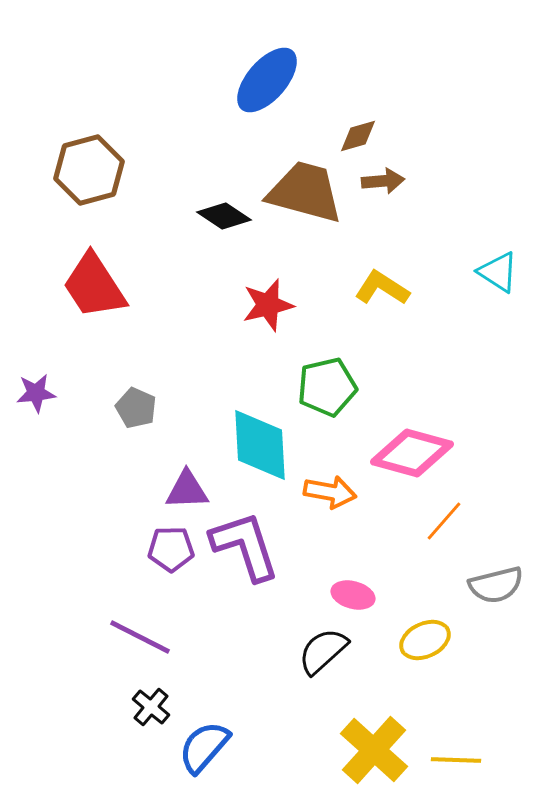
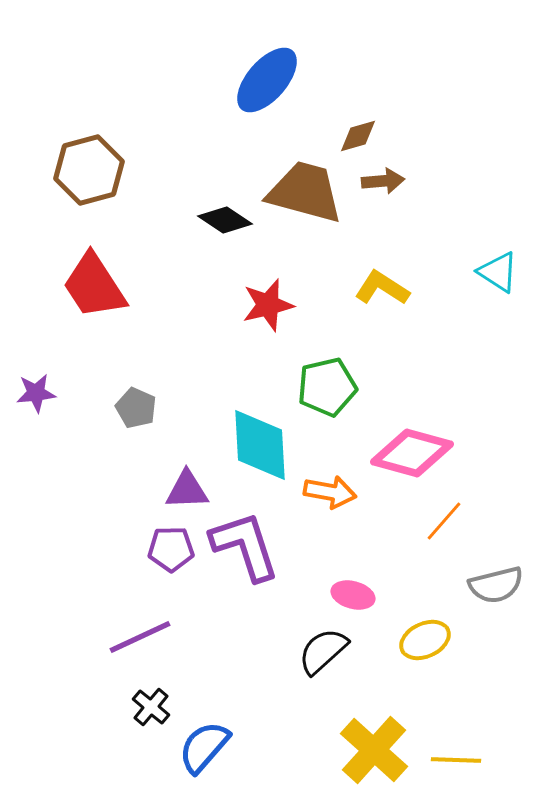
black diamond: moved 1 px right, 4 px down
purple line: rotated 52 degrees counterclockwise
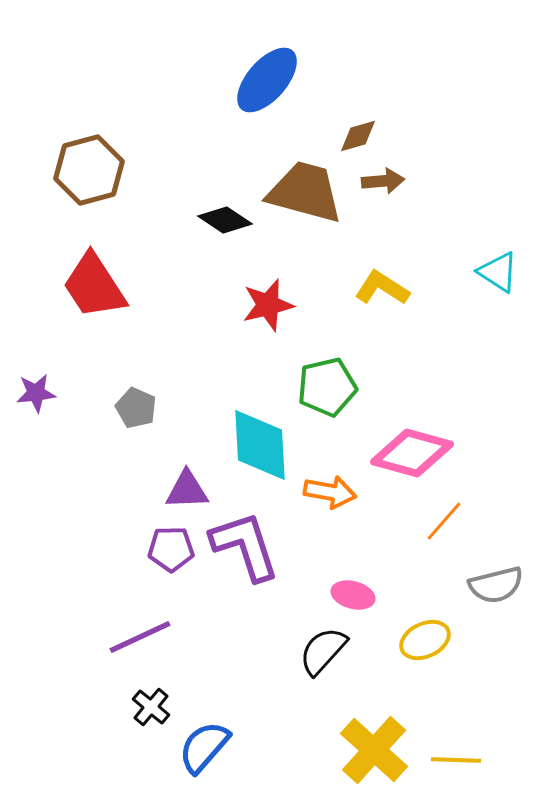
black semicircle: rotated 6 degrees counterclockwise
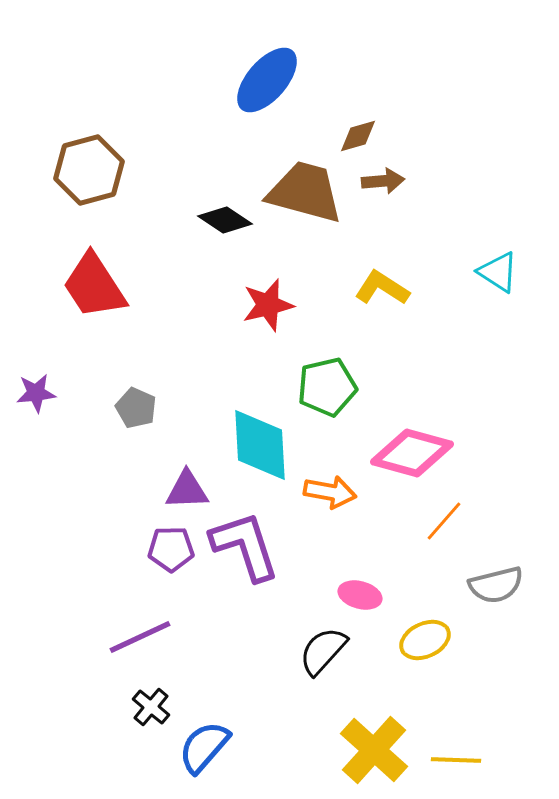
pink ellipse: moved 7 px right
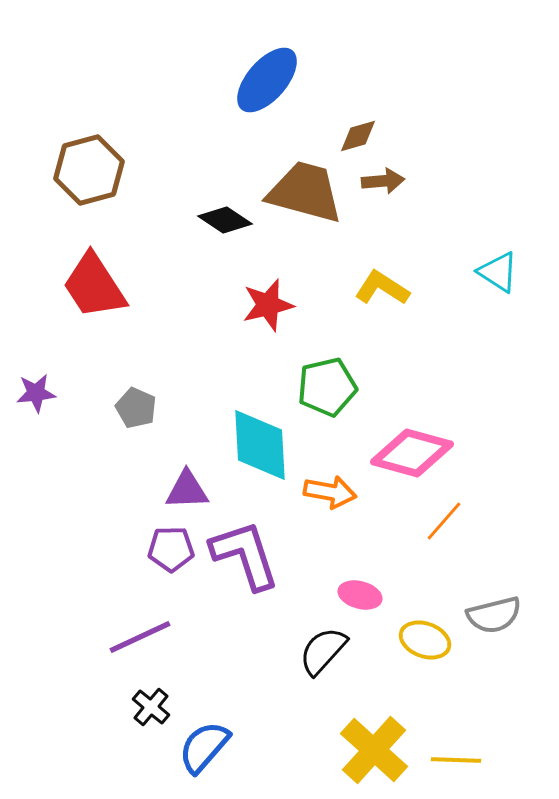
purple L-shape: moved 9 px down
gray semicircle: moved 2 px left, 30 px down
yellow ellipse: rotated 45 degrees clockwise
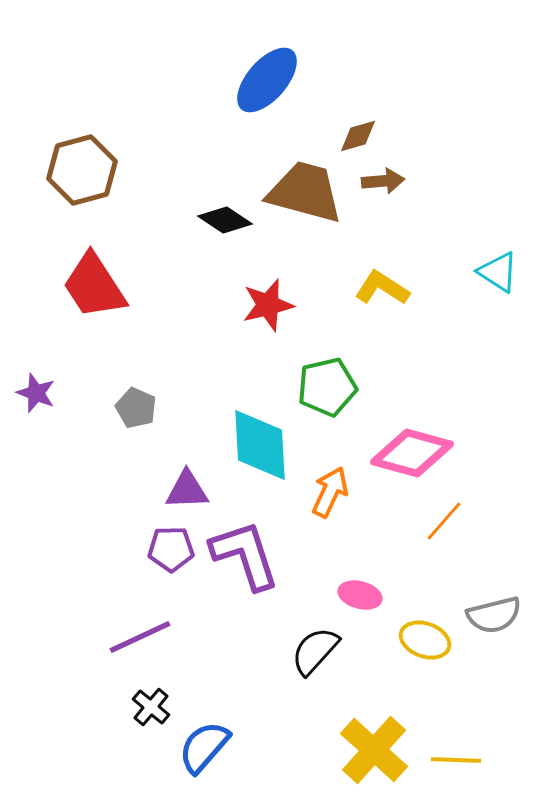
brown hexagon: moved 7 px left
purple star: rotated 27 degrees clockwise
orange arrow: rotated 75 degrees counterclockwise
black semicircle: moved 8 px left
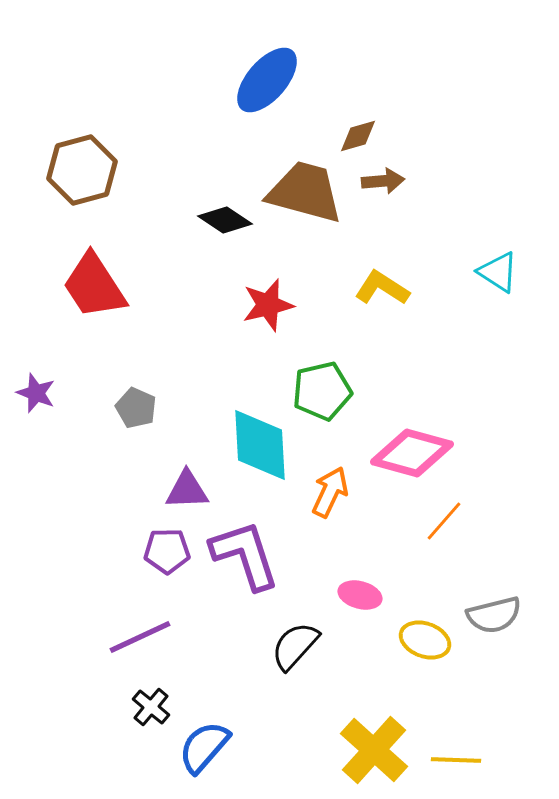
green pentagon: moved 5 px left, 4 px down
purple pentagon: moved 4 px left, 2 px down
black semicircle: moved 20 px left, 5 px up
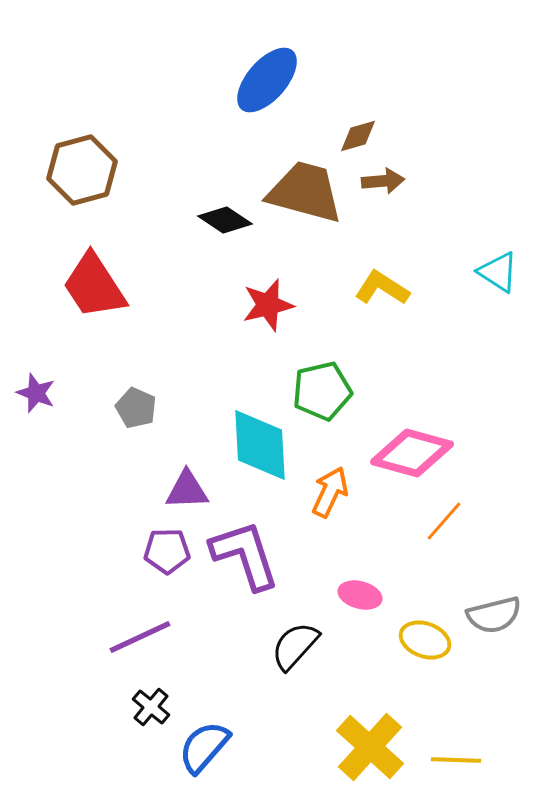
yellow cross: moved 4 px left, 3 px up
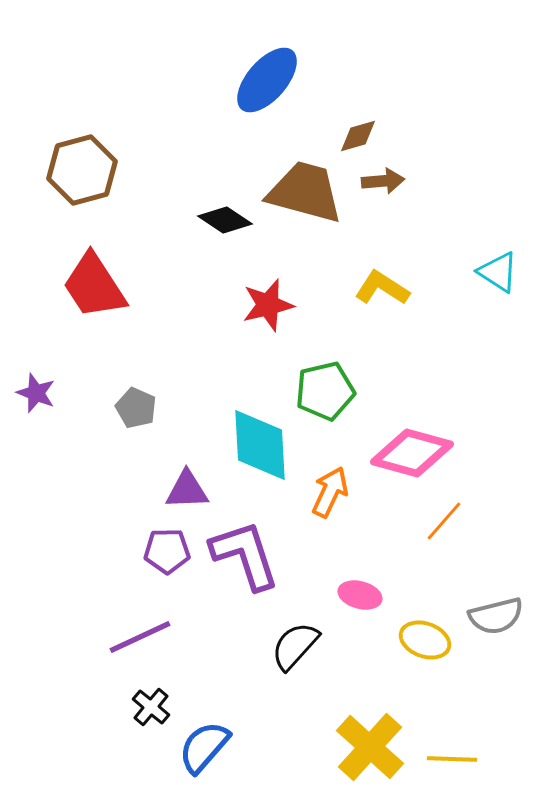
green pentagon: moved 3 px right
gray semicircle: moved 2 px right, 1 px down
yellow line: moved 4 px left, 1 px up
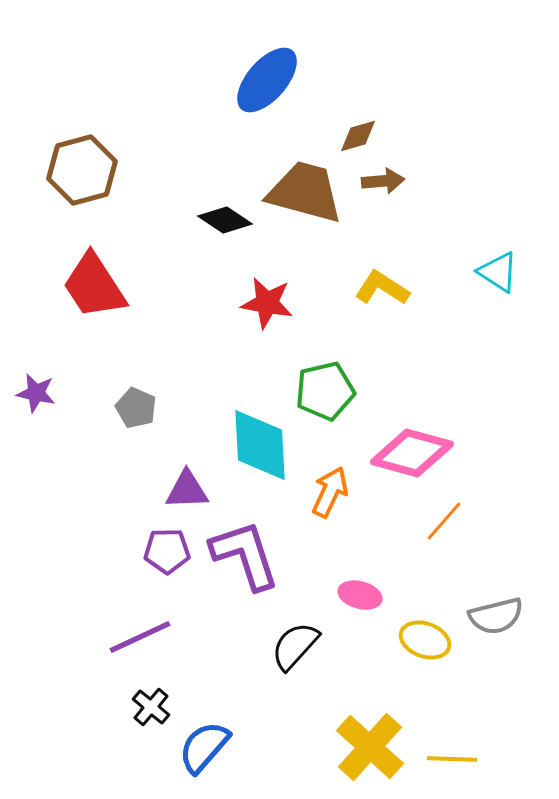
red star: moved 1 px left, 2 px up; rotated 24 degrees clockwise
purple star: rotated 9 degrees counterclockwise
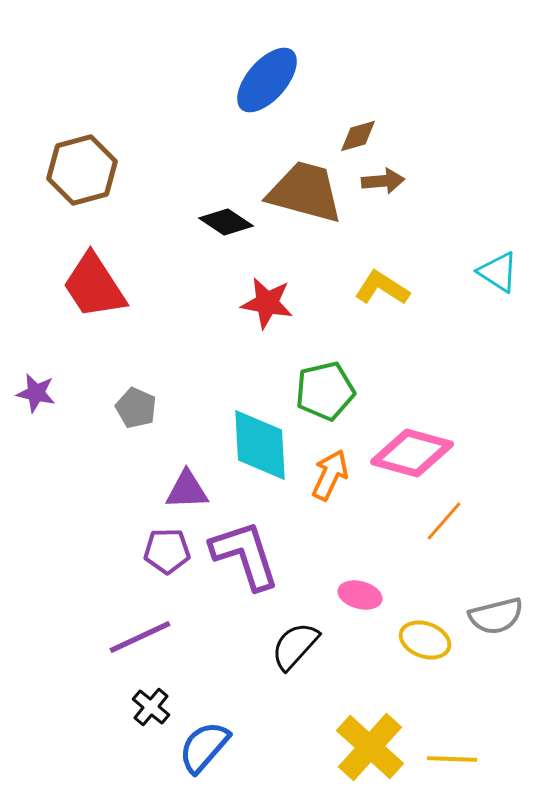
black diamond: moved 1 px right, 2 px down
orange arrow: moved 17 px up
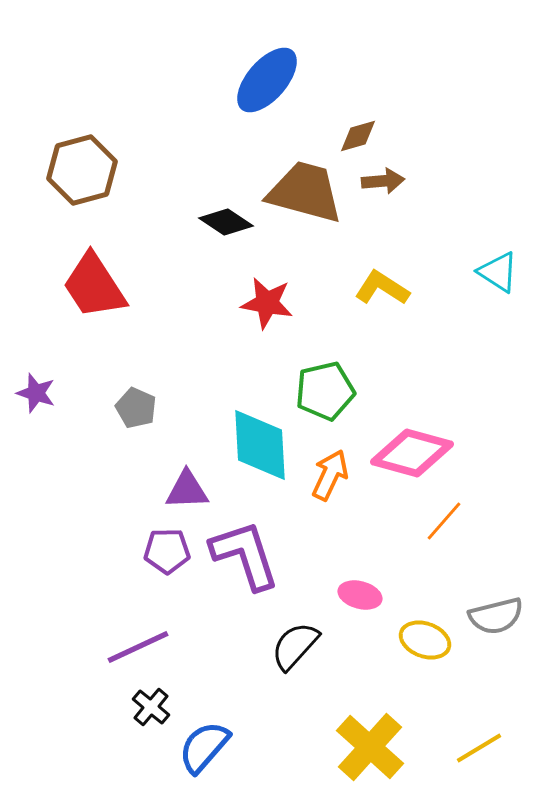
purple star: rotated 6 degrees clockwise
purple line: moved 2 px left, 10 px down
yellow line: moved 27 px right, 11 px up; rotated 33 degrees counterclockwise
